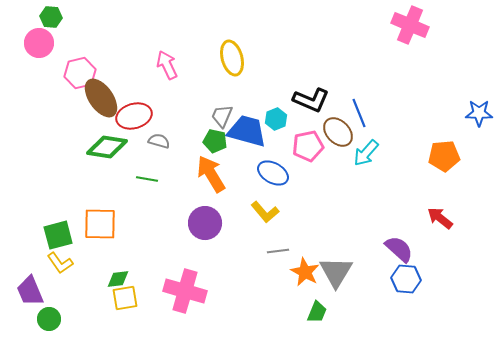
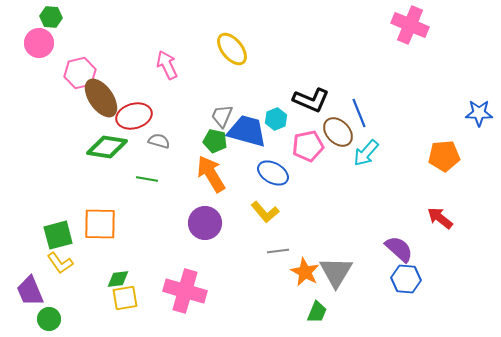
yellow ellipse at (232, 58): moved 9 px up; rotated 24 degrees counterclockwise
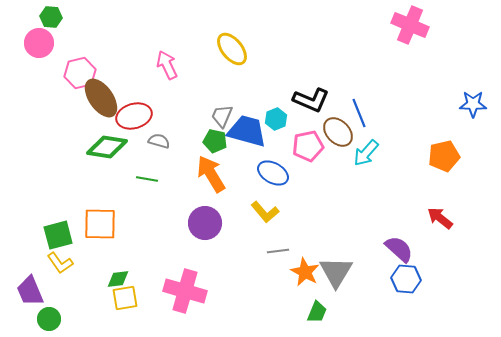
blue star at (479, 113): moved 6 px left, 9 px up
orange pentagon at (444, 156): rotated 8 degrees counterclockwise
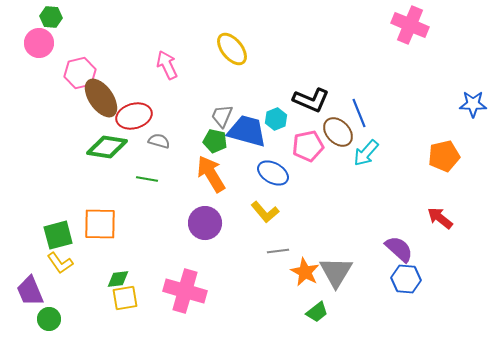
green trapezoid at (317, 312): rotated 30 degrees clockwise
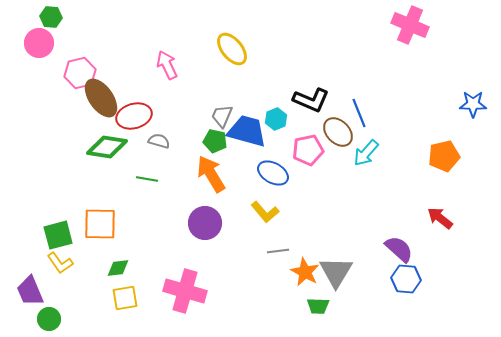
pink pentagon at (308, 146): moved 4 px down
green diamond at (118, 279): moved 11 px up
green trapezoid at (317, 312): moved 1 px right, 6 px up; rotated 40 degrees clockwise
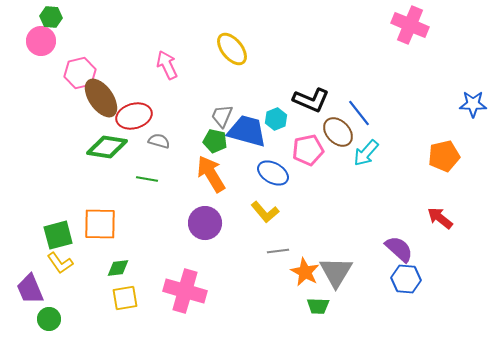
pink circle at (39, 43): moved 2 px right, 2 px up
blue line at (359, 113): rotated 16 degrees counterclockwise
purple trapezoid at (30, 291): moved 2 px up
